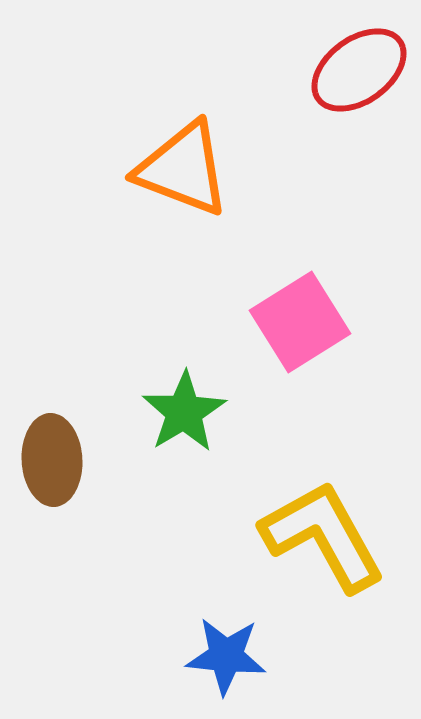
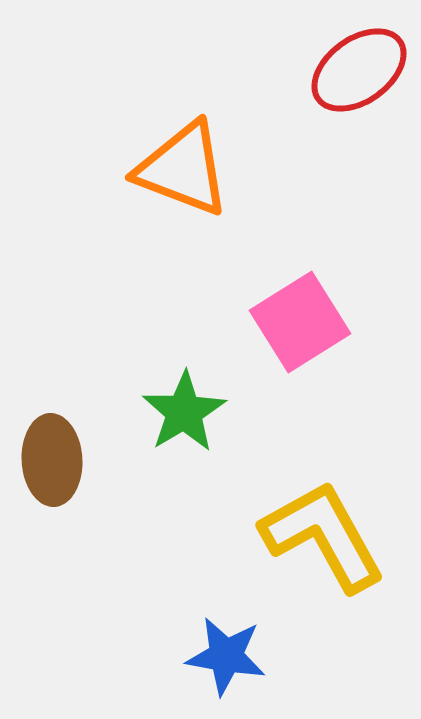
blue star: rotated 4 degrees clockwise
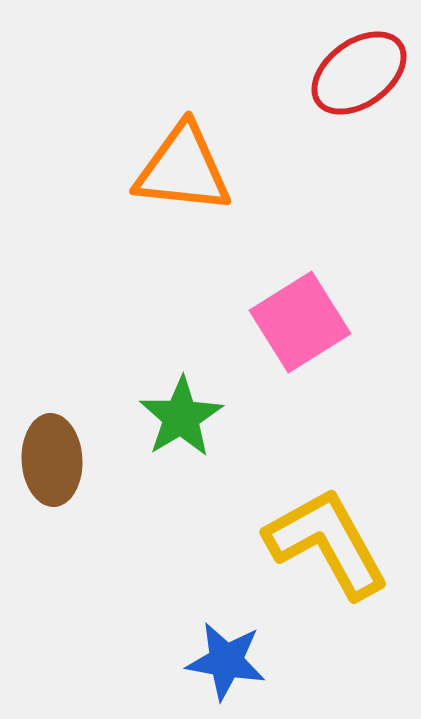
red ellipse: moved 3 px down
orange triangle: rotated 15 degrees counterclockwise
green star: moved 3 px left, 5 px down
yellow L-shape: moved 4 px right, 7 px down
blue star: moved 5 px down
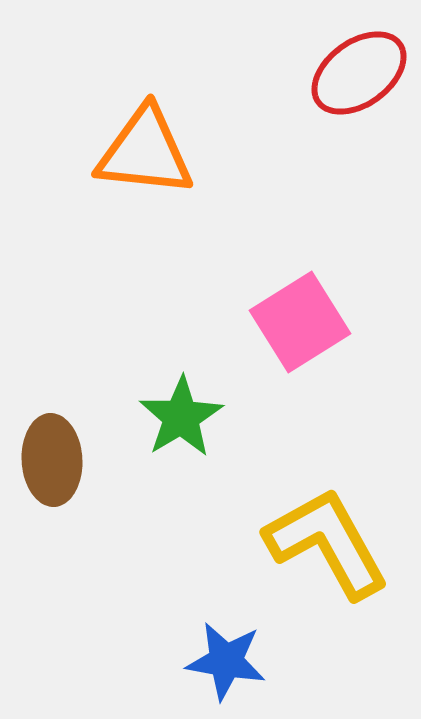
orange triangle: moved 38 px left, 17 px up
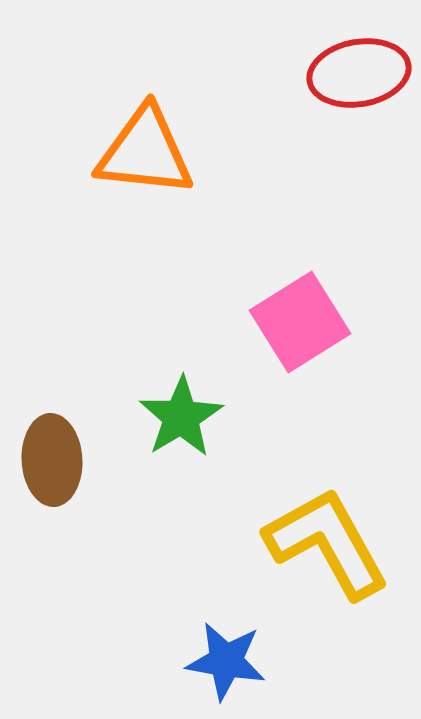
red ellipse: rotated 26 degrees clockwise
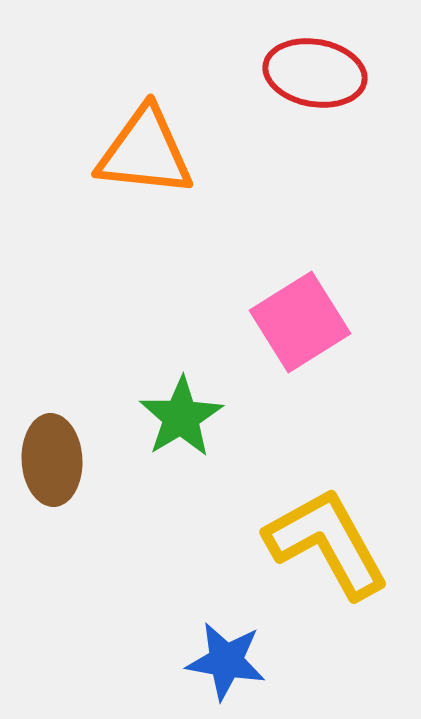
red ellipse: moved 44 px left; rotated 20 degrees clockwise
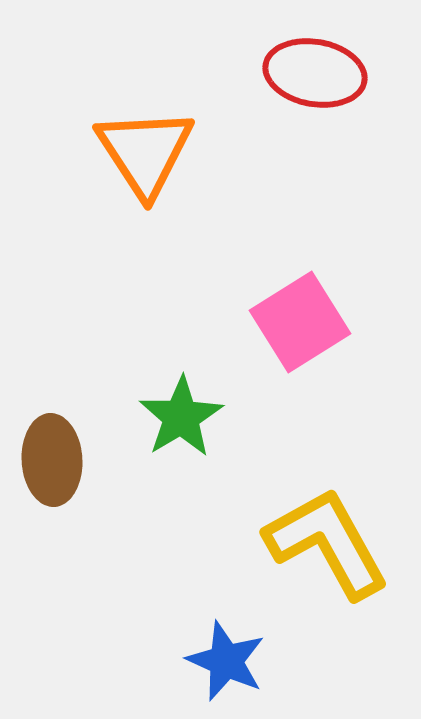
orange triangle: rotated 51 degrees clockwise
blue star: rotated 14 degrees clockwise
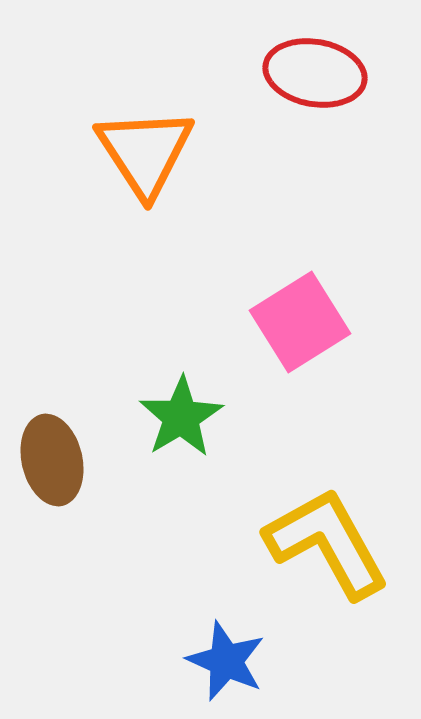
brown ellipse: rotated 10 degrees counterclockwise
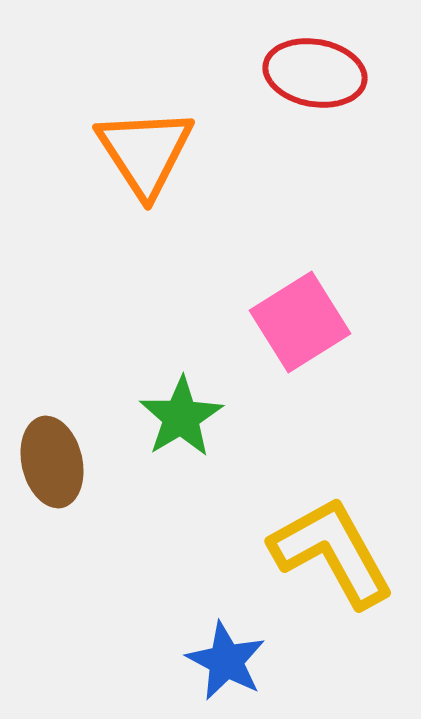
brown ellipse: moved 2 px down
yellow L-shape: moved 5 px right, 9 px down
blue star: rotated 4 degrees clockwise
